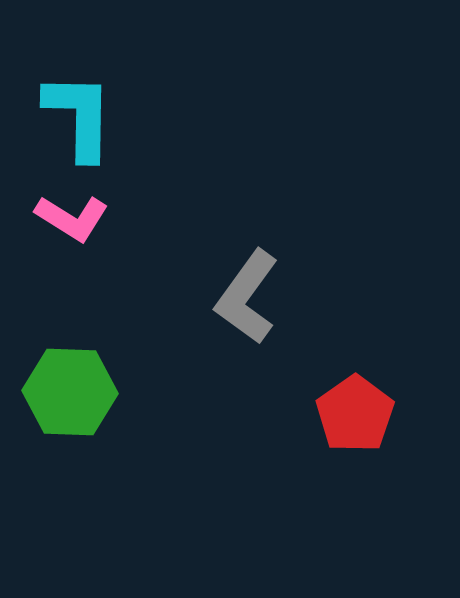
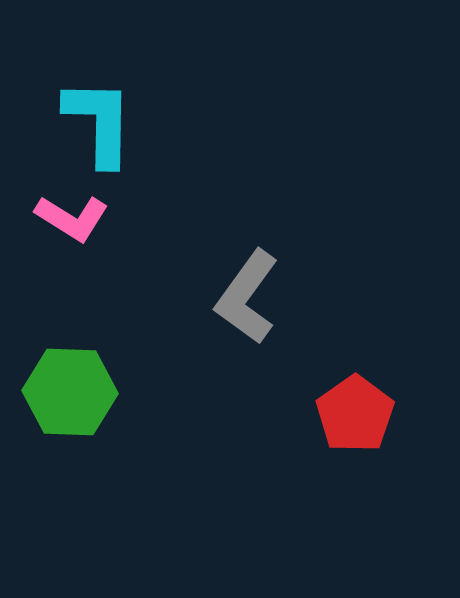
cyan L-shape: moved 20 px right, 6 px down
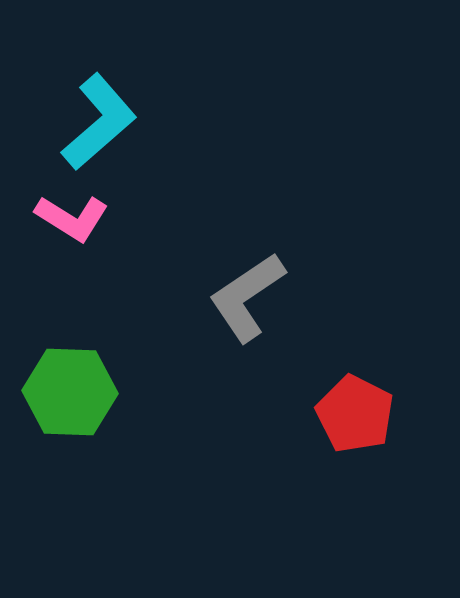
cyan L-shape: rotated 48 degrees clockwise
gray L-shape: rotated 20 degrees clockwise
red pentagon: rotated 10 degrees counterclockwise
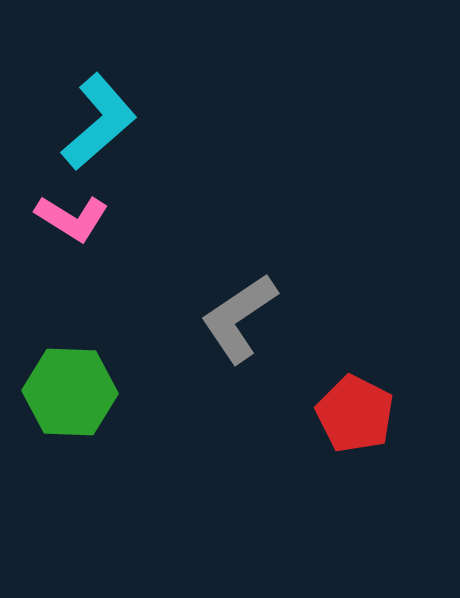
gray L-shape: moved 8 px left, 21 px down
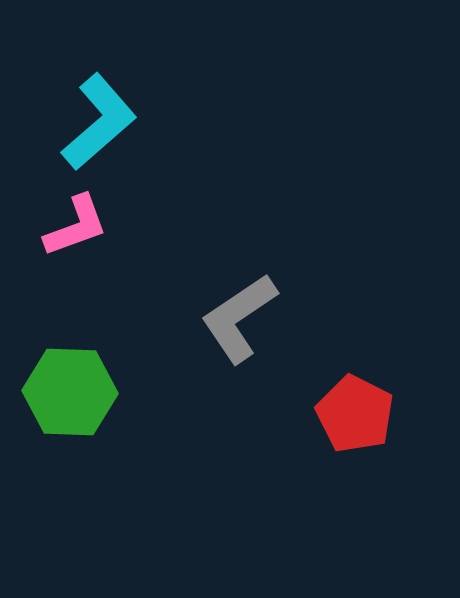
pink L-shape: moved 4 px right, 8 px down; rotated 52 degrees counterclockwise
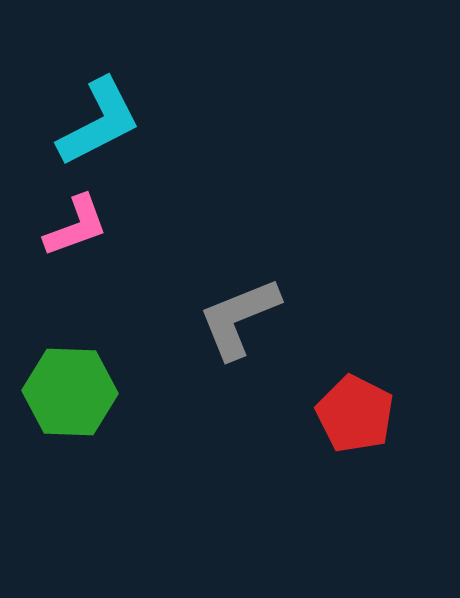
cyan L-shape: rotated 14 degrees clockwise
gray L-shape: rotated 12 degrees clockwise
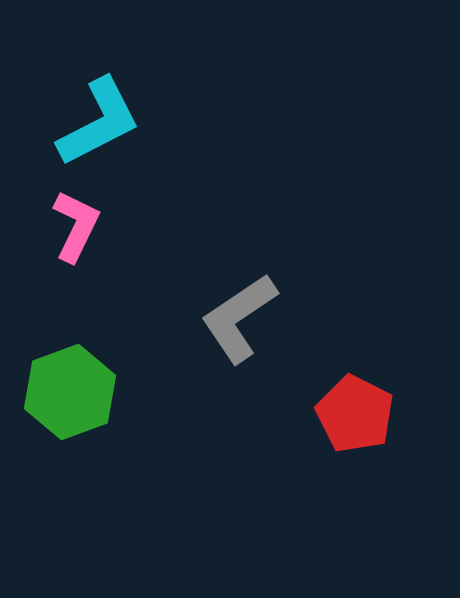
pink L-shape: rotated 44 degrees counterclockwise
gray L-shape: rotated 12 degrees counterclockwise
green hexagon: rotated 22 degrees counterclockwise
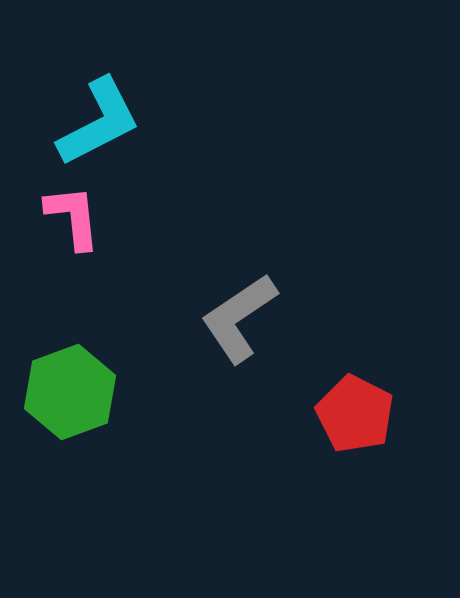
pink L-shape: moved 3 px left, 9 px up; rotated 32 degrees counterclockwise
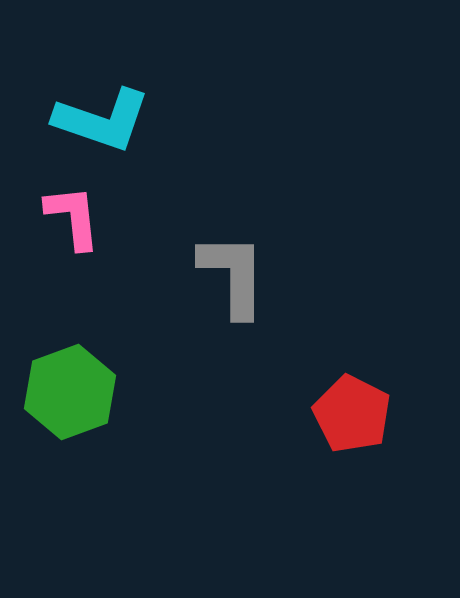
cyan L-shape: moved 3 px right, 2 px up; rotated 46 degrees clockwise
gray L-shape: moved 6 px left, 43 px up; rotated 124 degrees clockwise
red pentagon: moved 3 px left
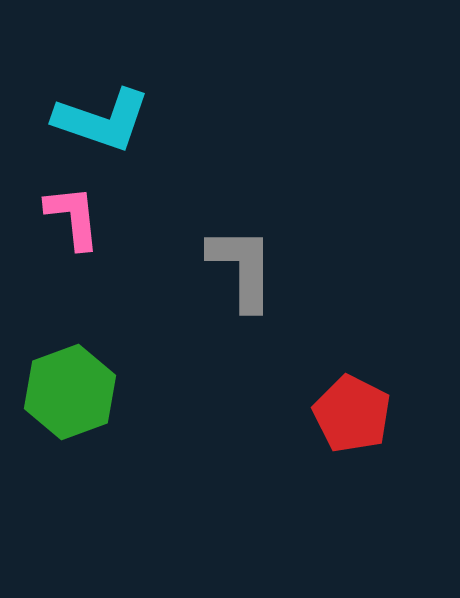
gray L-shape: moved 9 px right, 7 px up
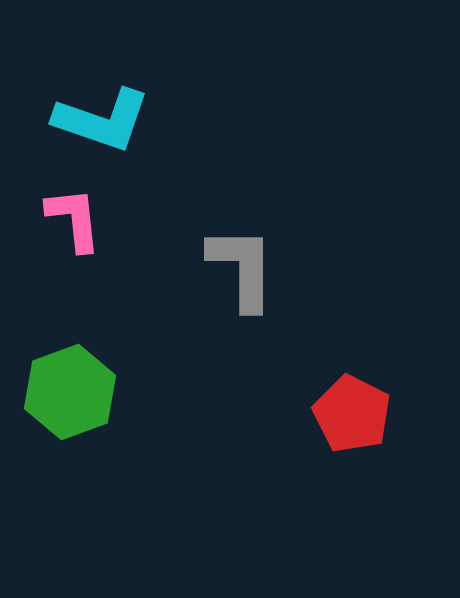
pink L-shape: moved 1 px right, 2 px down
